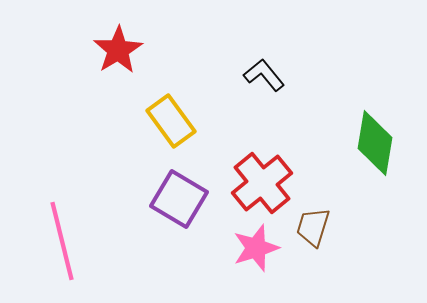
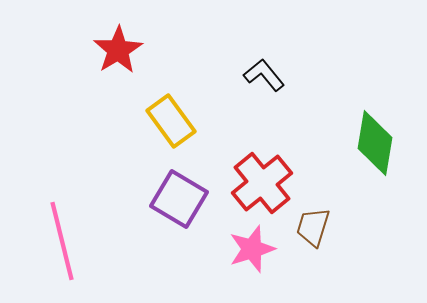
pink star: moved 4 px left, 1 px down
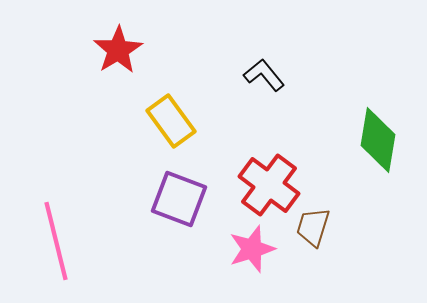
green diamond: moved 3 px right, 3 px up
red cross: moved 7 px right, 2 px down; rotated 14 degrees counterclockwise
purple square: rotated 10 degrees counterclockwise
pink line: moved 6 px left
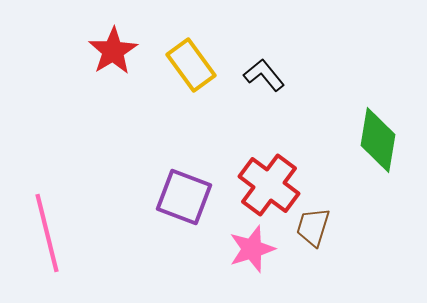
red star: moved 5 px left, 1 px down
yellow rectangle: moved 20 px right, 56 px up
purple square: moved 5 px right, 2 px up
pink line: moved 9 px left, 8 px up
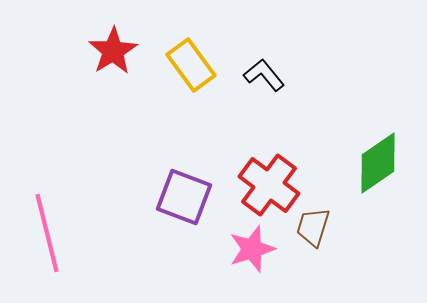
green diamond: moved 23 px down; rotated 46 degrees clockwise
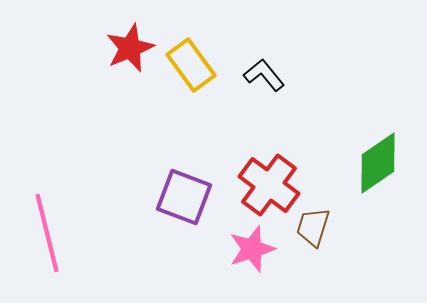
red star: moved 17 px right, 3 px up; rotated 9 degrees clockwise
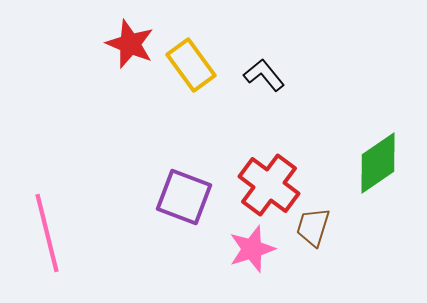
red star: moved 4 px up; rotated 27 degrees counterclockwise
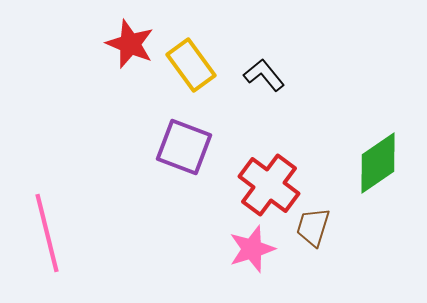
purple square: moved 50 px up
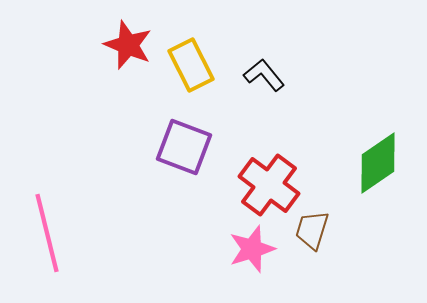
red star: moved 2 px left, 1 px down
yellow rectangle: rotated 9 degrees clockwise
brown trapezoid: moved 1 px left, 3 px down
